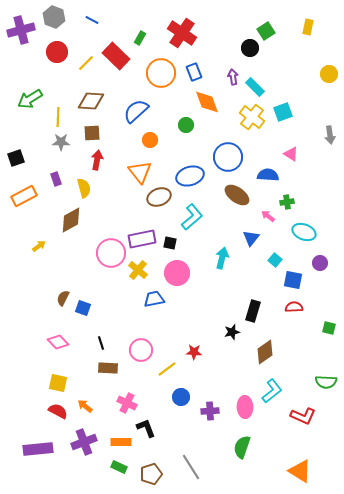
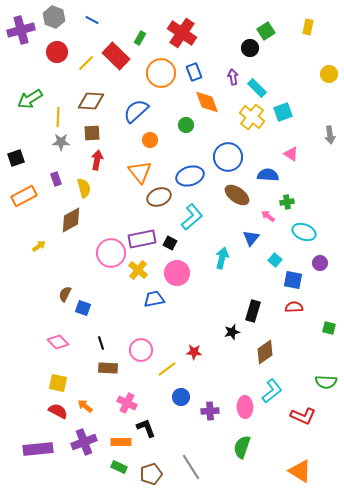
cyan rectangle at (255, 87): moved 2 px right, 1 px down
black square at (170, 243): rotated 16 degrees clockwise
brown semicircle at (63, 298): moved 2 px right, 4 px up
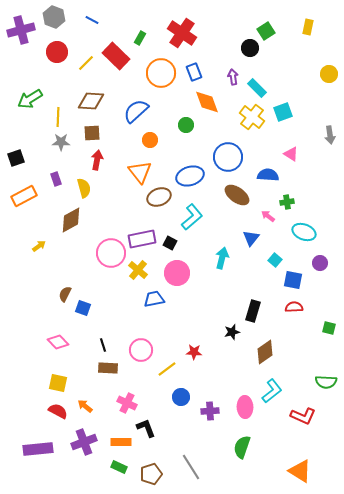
black line at (101, 343): moved 2 px right, 2 px down
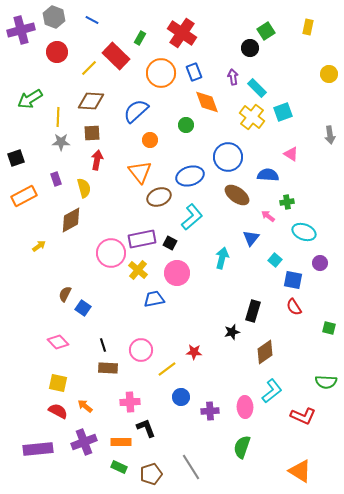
yellow line at (86, 63): moved 3 px right, 5 px down
red semicircle at (294, 307): rotated 120 degrees counterclockwise
blue square at (83, 308): rotated 14 degrees clockwise
pink cross at (127, 403): moved 3 px right, 1 px up; rotated 30 degrees counterclockwise
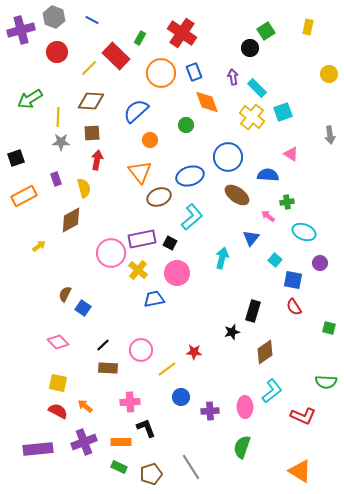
black line at (103, 345): rotated 64 degrees clockwise
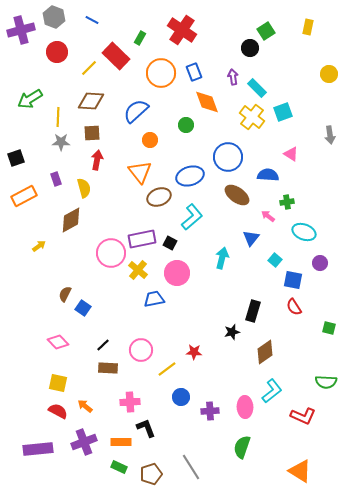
red cross at (182, 33): moved 3 px up
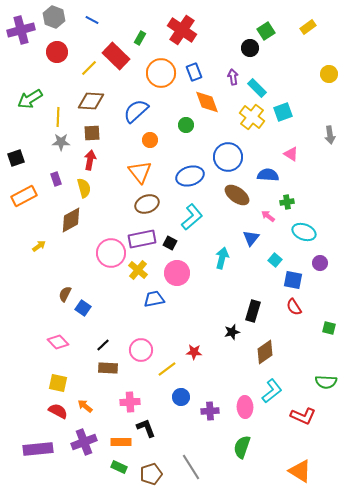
yellow rectangle at (308, 27): rotated 42 degrees clockwise
red arrow at (97, 160): moved 7 px left
brown ellipse at (159, 197): moved 12 px left, 7 px down
